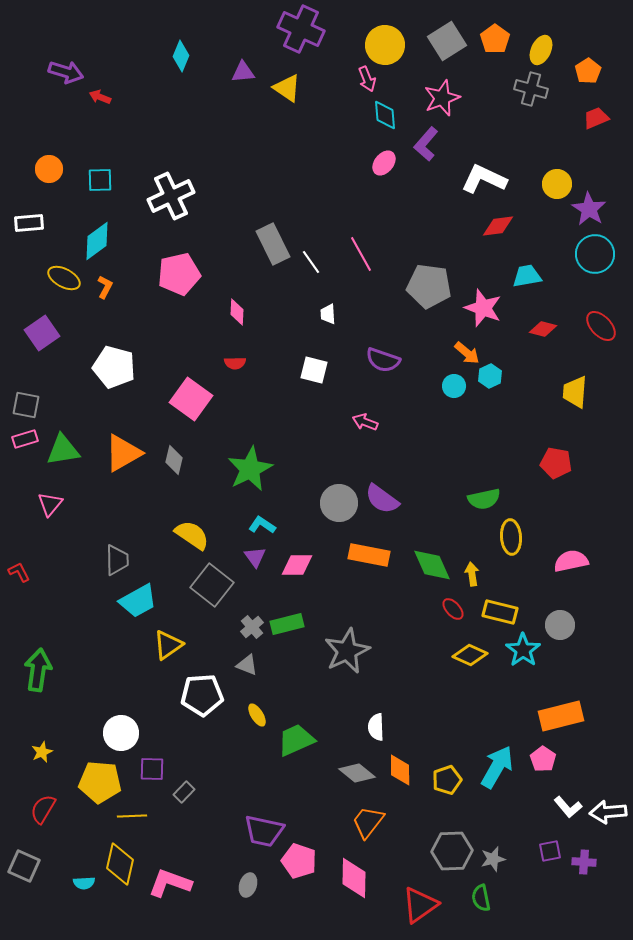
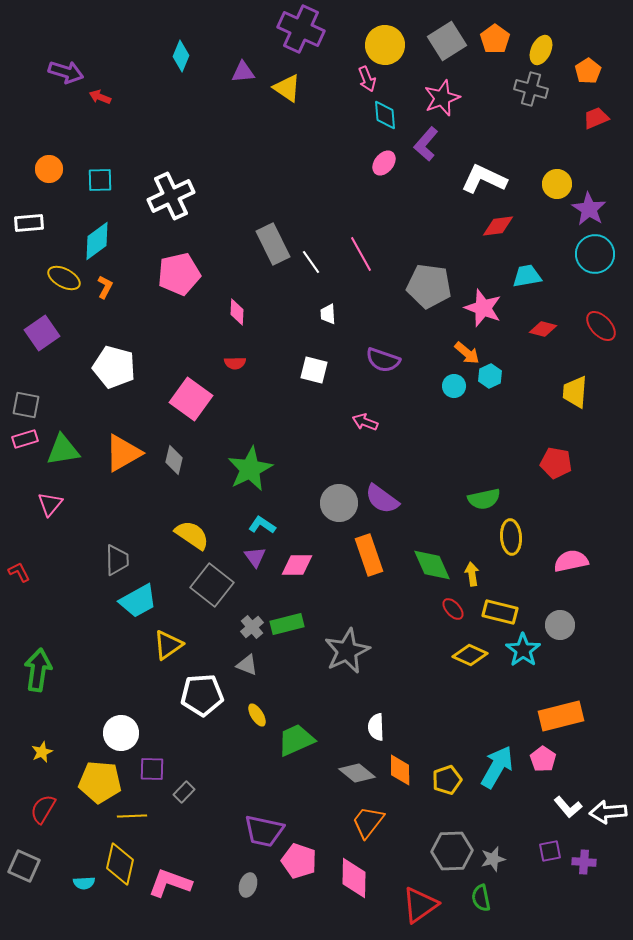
orange rectangle at (369, 555): rotated 60 degrees clockwise
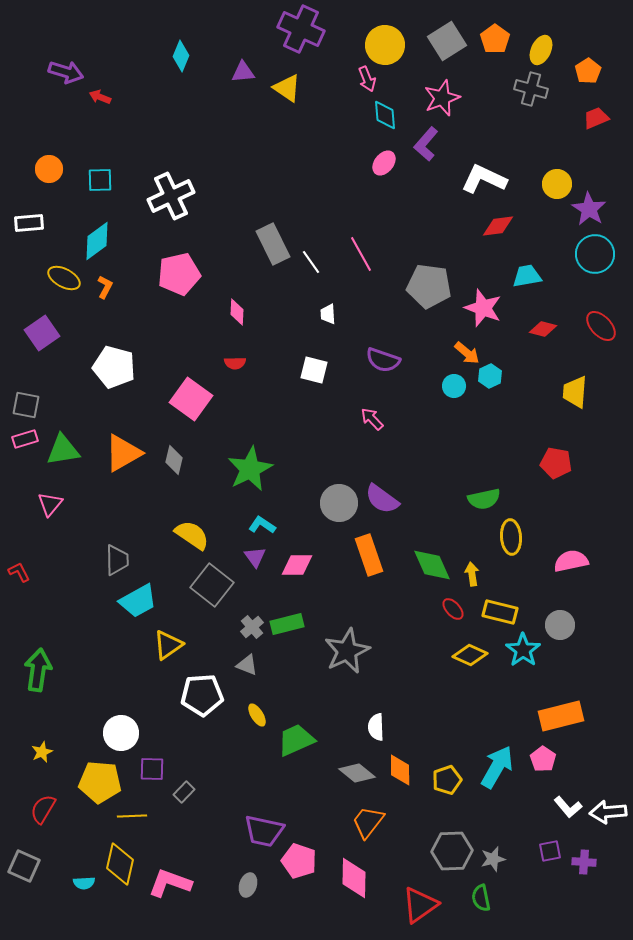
pink arrow at (365, 422): moved 7 px right, 3 px up; rotated 25 degrees clockwise
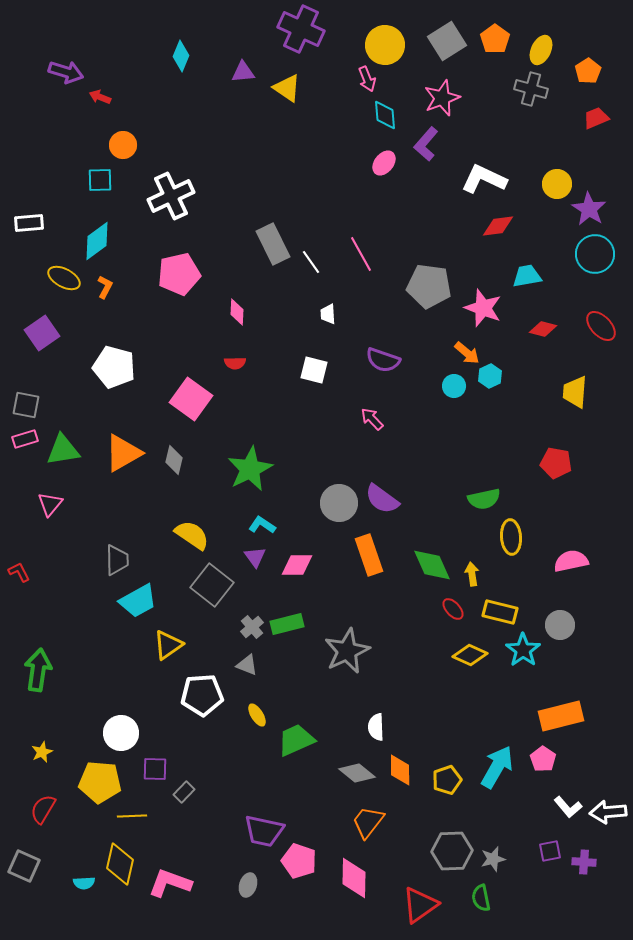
orange circle at (49, 169): moved 74 px right, 24 px up
purple square at (152, 769): moved 3 px right
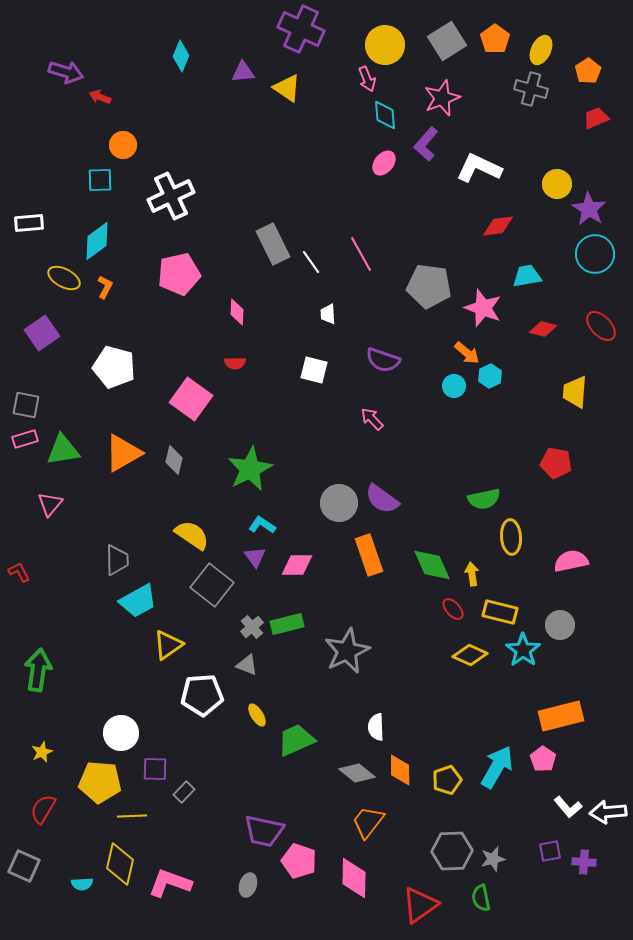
white L-shape at (484, 179): moved 5 px left, 11 px up
cyan semicircle at (84, 883): moved 2 px left, 1 px down
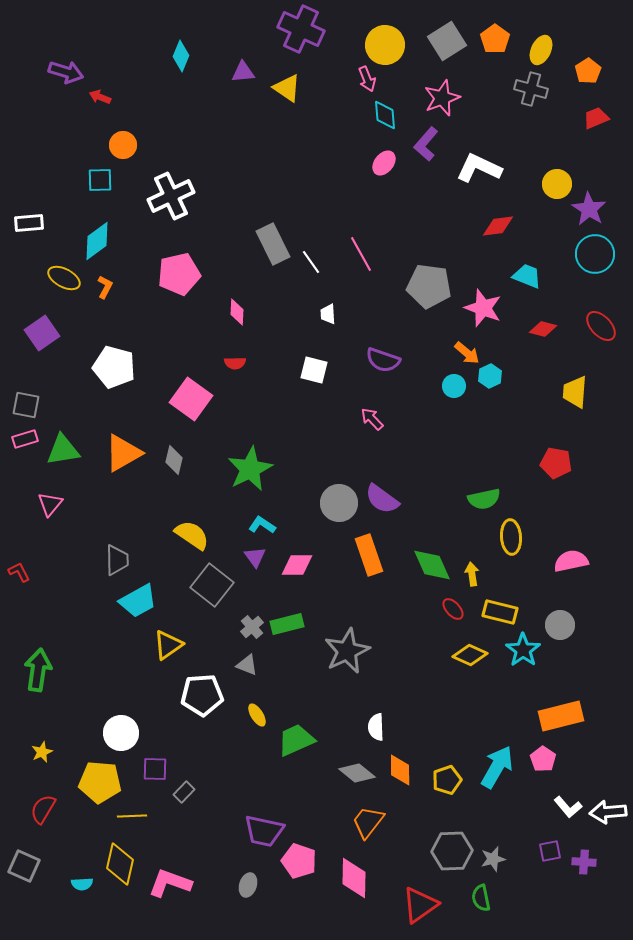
cyan trapezoid at (527, 276): rotated 32 degrees clockwise
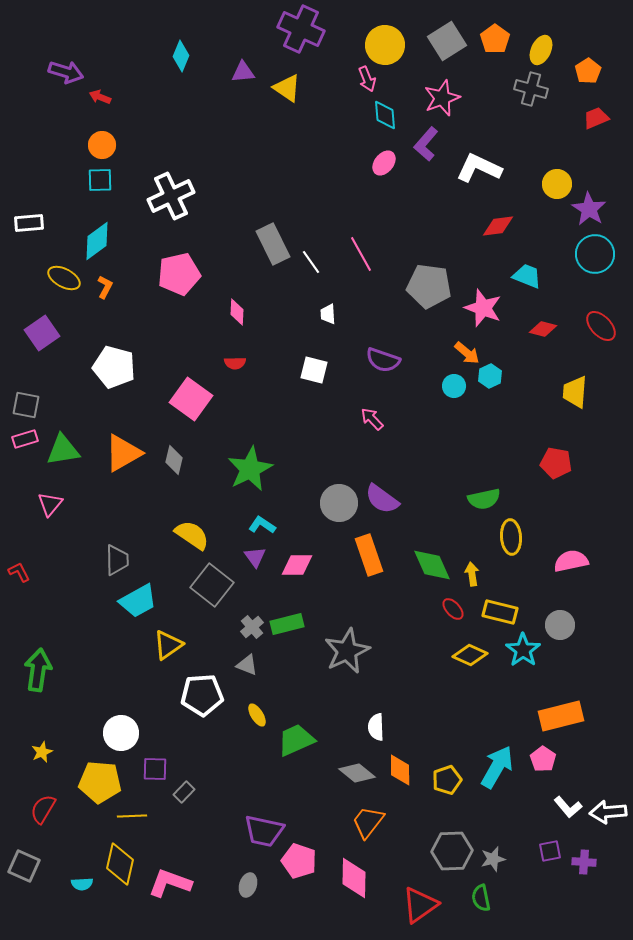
orange circle at (123, 145): moved 21 px left
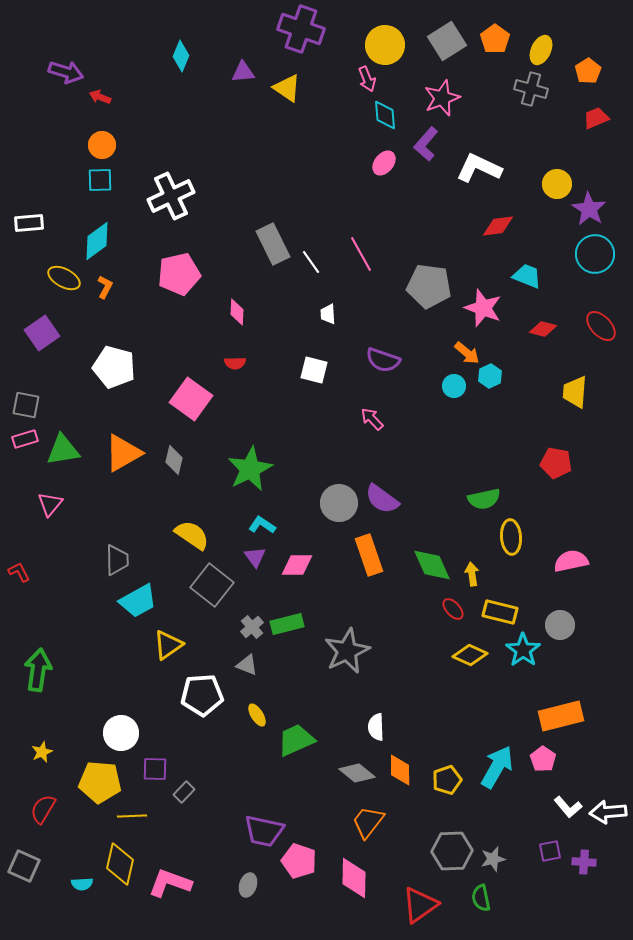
purple cross at (301, 29): rotated 6 degrees counterclockwise
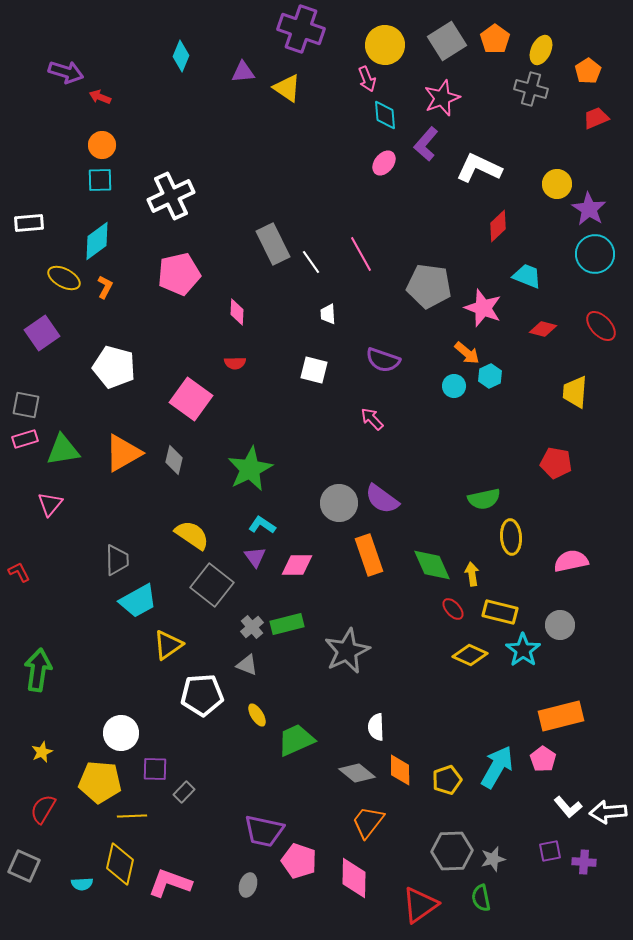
red diamond at (498, 226): rotated 36 degrees counterclockwise
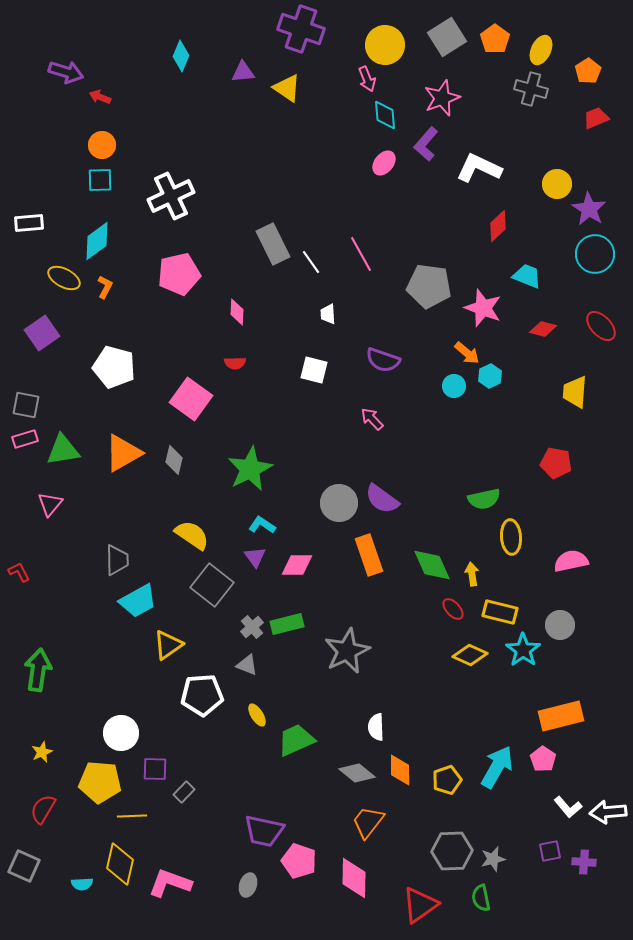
gray square at (447, 41): moved 4 px up
